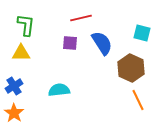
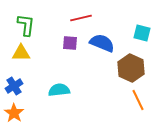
blue semicircle: rotated 35 degrees counterclockwise
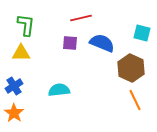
orange line: moved 3 px left
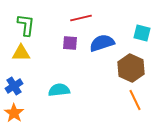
blue semicircle: rotated 40 degrees counterclockwise
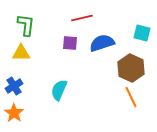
red line: moved 1 px right
cyan semicircle: rotated 60 degrees counterclockwise
orange line: moved 4 px left, 3 px up
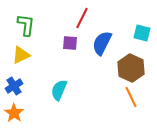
red line: rotated 50 degrees counterclockwise
blue semicircle: rotated 45 degrees counterclockwise
yellow triangle: moved 2 px down; rotated 24 degrees counterclockwise
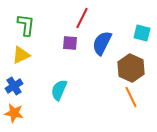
orange star: rotated 24 degrees counterclockwise
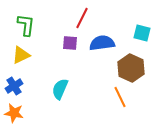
blue semicircle: rotated 55 degrees clockwise
cyan semicircle: moved 1 px right, 1 px up
orange line: moved 11 px left
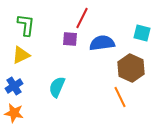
purple square: moved 4 px up
cyan semicircle: moved 3 px left, 2 px up
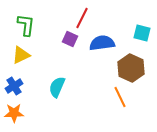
purple square: rotated 21 degrees clockwise
orange star: rotated 12 degrees counterclockwise
